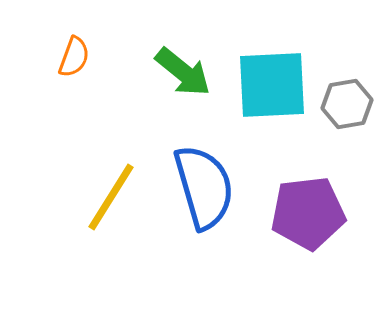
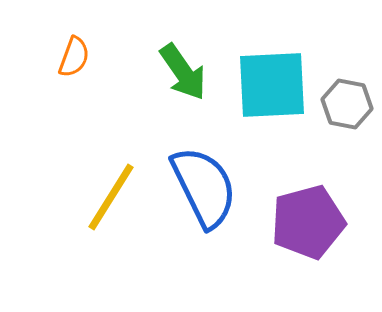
green arrow: rotated 16 degrees clockwise
gray hexagon: rotated 21 degrees clockwise
blue semicircle: rotated 10 degrees counterclockwise
purple pentagon: moved 9 px down; rotated 8 degrees counterclockwise
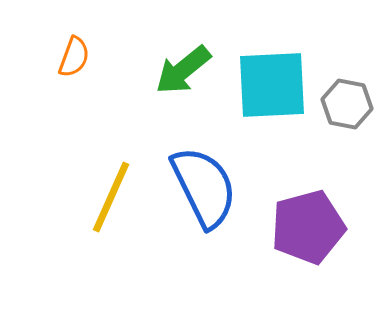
green arrow: moved 2 px up; rotated 86 degrees clockwise
yellow line: rotated 8 degrees counterclockwise
purple pentagon: moved 5 px down
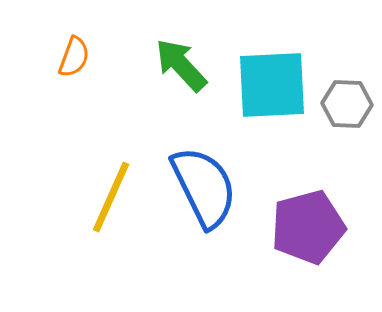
green arrow: moved 2 px left, 5 px up; rotated 86 degrees clockwise
gray hexagon: rotated 9 degrees counterclockwise
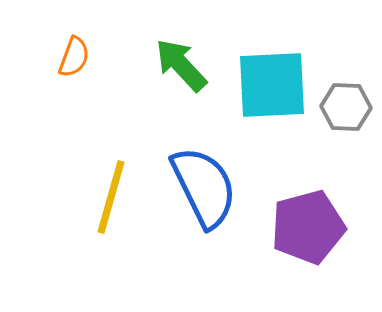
gray hexagon: moved 1 px left, 3 px down
yellow line: rotated 8 degrees counterclockwise
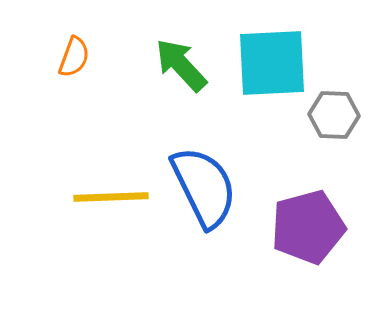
cyan square: moved 22 px up
gray hexagon: moved 12 px left, 8 px down
yellow line: rotated 72 degrees clockwise
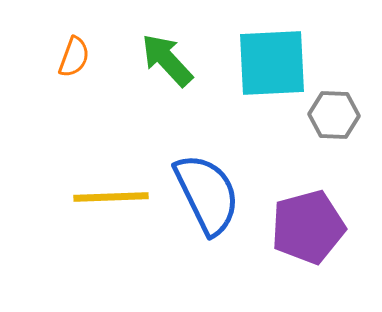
green arrow: moved 14 px left, 5 px up
blue semicircle: moved 3 px right, 7 px down
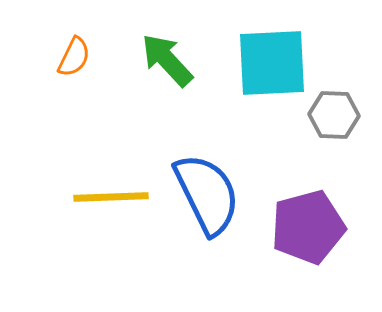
orange semicircle: rotated 6 degrees clockwise
